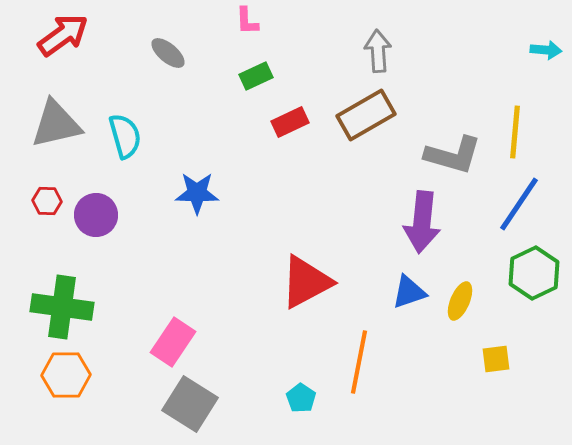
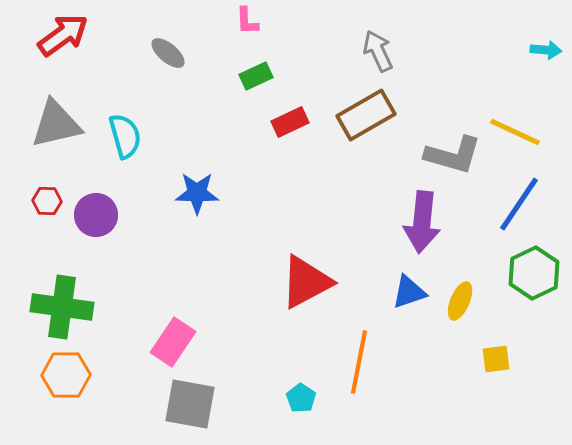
gray arrow: rotated 21 degrees counterclockwise
yellow line: rotated 70 degrees counterclockwise
gray square: rotated 22 degrees counterclockwise
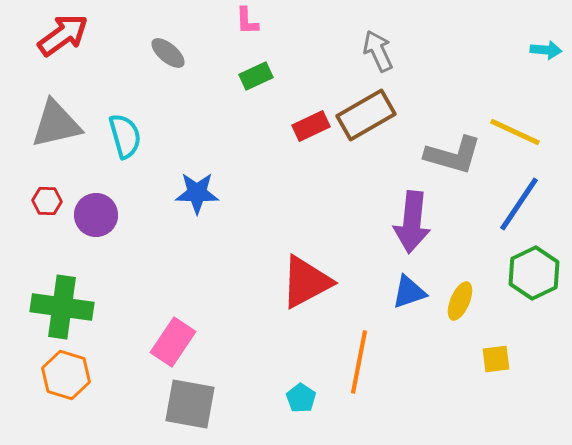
red rectangle: moved 21 px right, 4 px down
purple arrow: moved 10 px left
orange hexagon: rotated 18 degrees clockwise
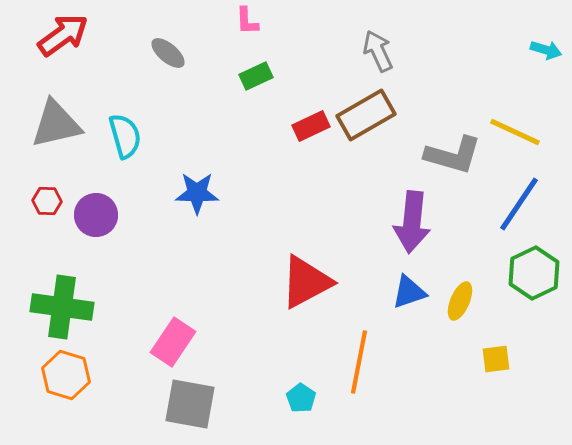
cyan arrow: rotated 12 degrees clockwise
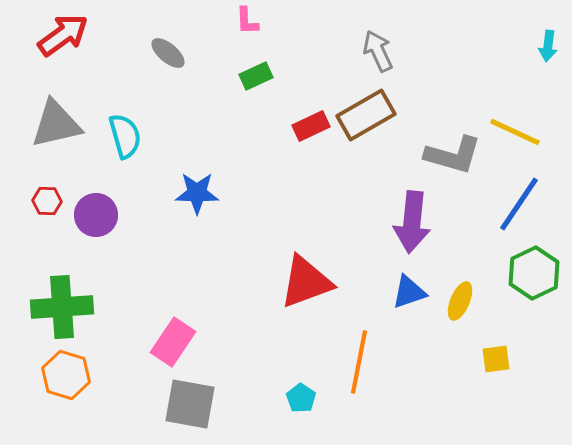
cyan arrow: moved 2 px right, 4 px up; rotated 80 degrees clockwise
red triangle: rotated 8 degrees clockwise
green cross: rotated 12 degrees counterclockwise
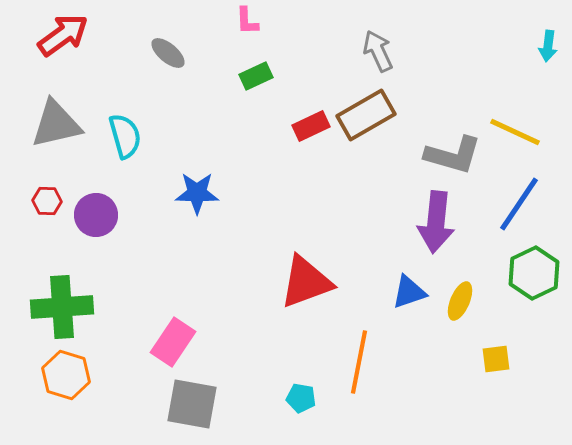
purple arrow: moved 24 px right
cyan pentagon: rotated 24 degrees counterclockwise
gray square: moved 2 px right
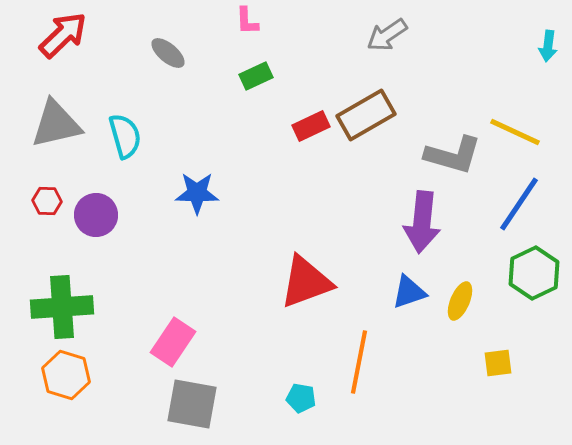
red arrow: rotated 8 degrees counterclockwise
gray arrow: moved 9 px right, 16 px up; rotated 99 degrees counterclockwise
purple arrow: moved 14 px left
yellow square: moved 2 px right, 4 px down
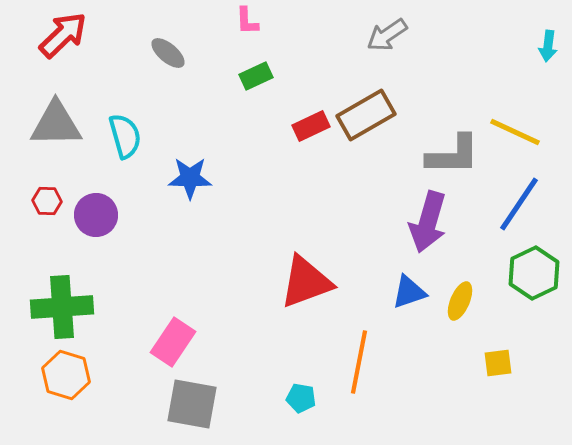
gray triangle: rotated 12 degrees clockwise
gray L-shape: rotated 16 degrees counterclockwise
blue star: moved 7 px left, 15 px up
purple arrow: moved 6 px right; rotated 10 degrees clockwise
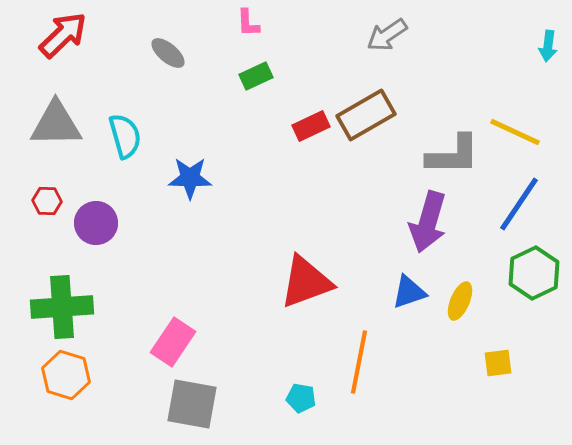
pink L-shape: moved 1 px right, 2 px down
purple circle: moved 8 px down
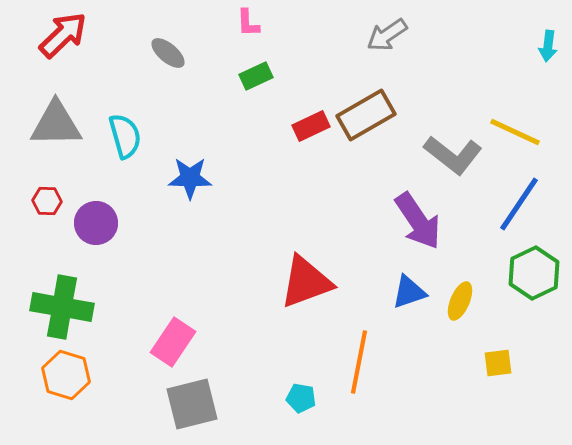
gray L-shape: rotated 38 degrees clockwise
purple arrow: moved 10 px left, 1 px up; rotated 50 degrees counterclockwise
green cross: rotated 14 degrees clockwise
gray square: rotated 24 degrees counterclockwise
